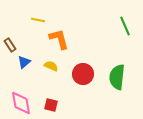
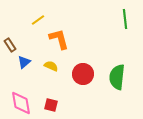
yellow line: rotated 48 degrees counterclockwise
green line: moved 7 px up; rotated 18 degrees clockwise
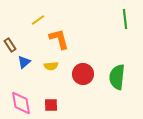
yellow semicircle: rotated 152 degrees clockwise
red square: rotated 16 degrees counterclockwise
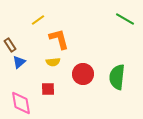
green line: rotated 54 degrees counterclockwise
blue triangle: moved 5 px left
yellow semicircle: moved 2 px right, 4 px up
red square: moved 3 px left, 16 px up
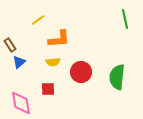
green line: rotated 48 degrees clockwise
orange L-shape: rotated 100 degrees clockwise
red circle: moved 2 px left, 2 px up
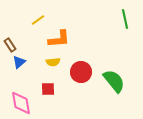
green semicircle: moved 3 px left, 4 px down; rotated 135 degrees clockwise
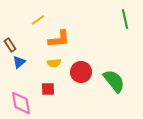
yellow semicircle: moved 1 px right, 1 px down
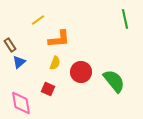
yellow semicircle: moved 1 px right; rotated 64 degrees counterclockwise
red square: rotated 24 degrees clockwise
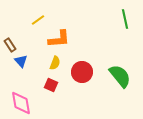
blue triangle: moved 2 px right, 1 px up; rotated 32 degrees counterclockwise
red circle: moved 1 px right
green semicircle: moved 6 px right, 5 px up
red square: moved 3 px right, 4 px up
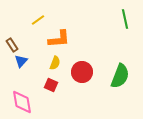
brown rectangle: moved 2 px right
blue triangle: rotated 24 degrees clockwise
green semicircle: rotated 60 degrees clockwise
pink diamond: moved 1 px right, 1 px up
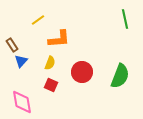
yellow semicircle: moved 5 px left
